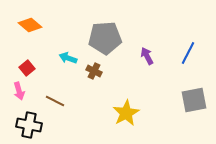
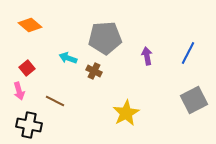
purple arrow: rotated 18 degrees clockwise
gray square: rotated 16 degrees counterclockwise
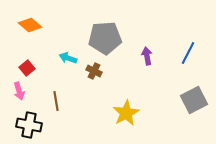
brown line: moved 1 px right; rotated 54 degrees clockwise
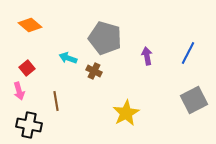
gray pentagon: rotated 20 degrees clockwise
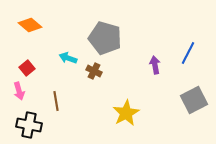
purple arrow: moved 8 px right, 9 px down
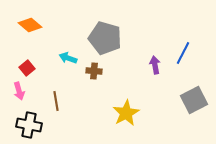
blue line: moved 5 px left
brown cross: rotated 21 degrees counterclockwise
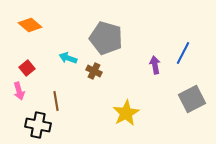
gray pentagon: moved 1 px right
brown cross: rotated 21 degrees clockwise
gray square: moved 2 px left, 1 px up
black cross: moved 9 px right
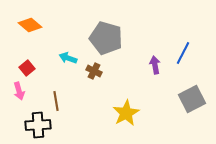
black cross: rotated 15 degrees counterclockwise
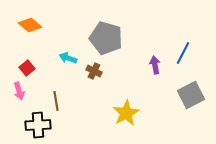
gray square: moved 1 px left, 4 px up
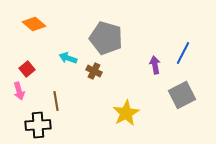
orange diamond: moved 4 px right, 1 px up
red square: moved 1 px down
gray square: moved 9 px left
